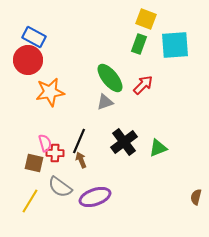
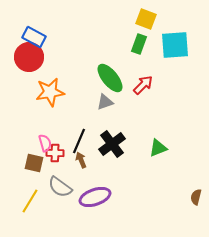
red circle: moved 1 px right, 3 px up
black cross: moved 12 px left, 2 px down
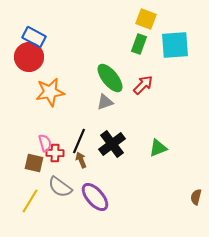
purple ellipse: rotated 68 degrees clockwise
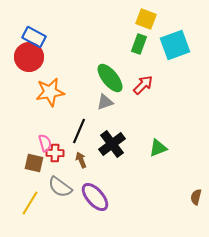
cyan square: rotated 16 degrees counterclockwise
black line: moved 10 px up
yellow line: moved 2 px down
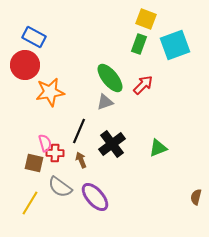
red circle: moved 4 px left, 8 px down
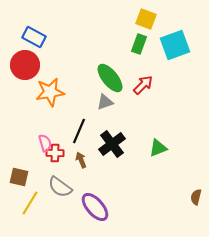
brown square: moved 15 px left, 14 px down
purple ellipse: moved 10 px down
